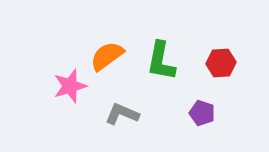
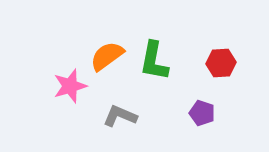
green L-shape: moved 7 px left
gray L-shape: moved 2 px left, 2 px down
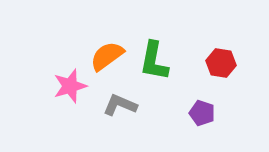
red hexagon: rotated 12 degrees clockwise
gray L-shape: moved 11 px up
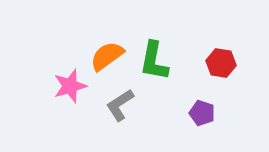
gray L-shape: rotated 56 degrees counterclockwise
